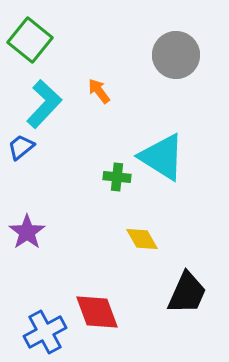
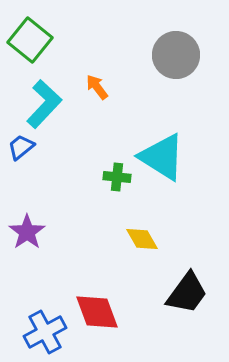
orange arrow: moved 2 px left, 4 px up
black trapezoid: rotated 12 degrees clockwise
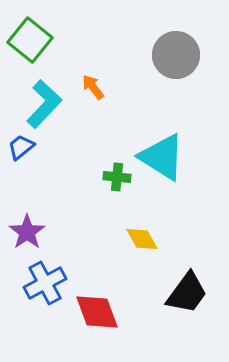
orange arrow: moved 4 px left
blue cross: moved 49 px up
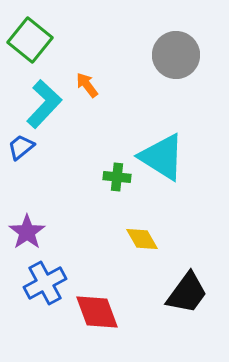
orange arrow: moved 6 px left, 2 px up
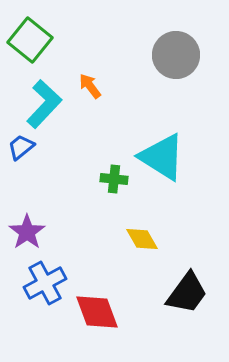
orange arrow: moved 3 px right, 1 px down
green cross: moved 3 px left, 2 px down
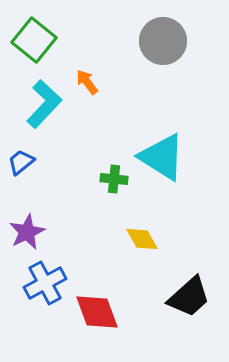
green square: moved 4 px right
gray circle: moved 13 px left, 14 px up
orange arrow: moved 3 px left, 4 px up
blue trapezoid: moved 15 px down
purple star: rotated 9 degrees clockwise
black trapezoid: moved 2 px right, 4 px down; rotated 12 degrees clockwise
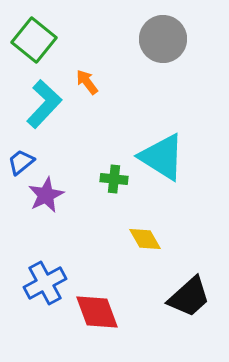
gray circle: moved 2 px up
purple star: moved 19 px right, 37 px up
yellow diamond: moved 3 px right
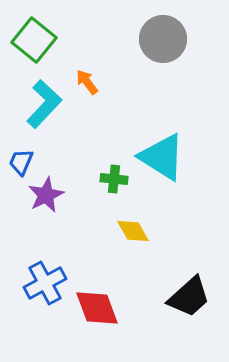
blue trapezoid: rotated 28 degrees counterclockwise
yellow diamond: moved 12 px left, 8 px up
red diamond: moved 4 px up
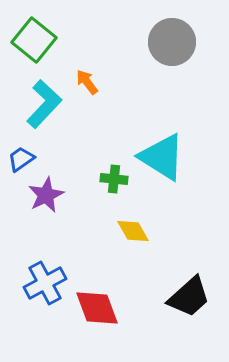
gray circle: moved 9 px right, 3 px down
blue trapezoid: moved 3 px up; rotated 32 degrees clockwise
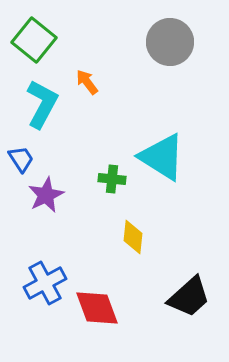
gray circle: moved 2 px left
cyan L-shape: moved 2 px left; rotated 15 degrees counterclockwise
blue trapezoid: rotated 92 degrees clockwise
green cross: moved 2 px left
yellow diamond: moved 6 px down; rotated 36 degrees clockwise
